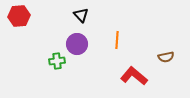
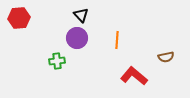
red hexagon: moved 2 px down
purple circle: moved 6 px up
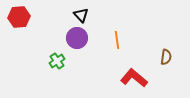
red hexagon: moved 1 px up
orange line: rotated 12 degrees counterclockwise
brown semicircle: rotated 70 degrees counterclockwise
green cross: rotated 28 degrees counterclockwise
red L-shape: moved 2 px down
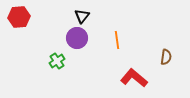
black triangle: moved 1 px right, 1 px down; rotated 21 degrees clockwise
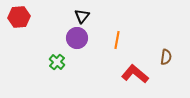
orange line: rotated 18 degrees clockwise
green cross: moved 1 px down; rotated 14 degrees counterclockwise
red L-shape: moved 1 px right, 4 px up
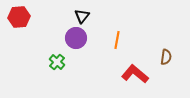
purple circle: moved 1 px left
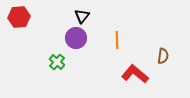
orange line: rotated 12 degrees counterclockwise
brown semicircle: moved 3 px left, 1 px up
